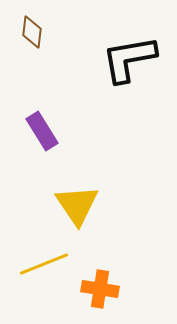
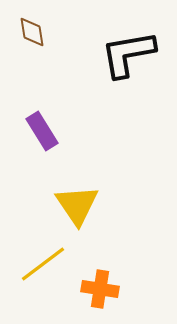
brown diamond: rotated 16 degrees counterclockwise
black L-shape: moved 1 px left, 5 px up
yellow line: moved 1 px left; rotated 15 degrees counterclockwise
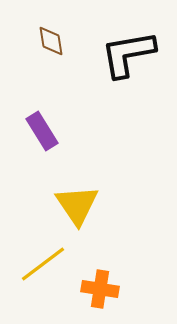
brown diamond: moved 19 px right, 9 px down
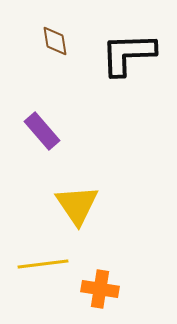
brown diamond: moved 4 px right
black L-shape: rotated 8 degrees clockwise
purple rectangle: rotated 9 degrees counterclockwise
yellow line: rotated 30 degrees clockwise
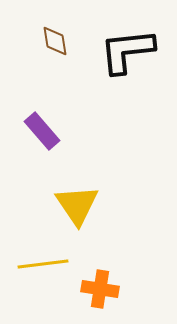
black L-shape: moved 1 px left, 3 px up; rotated 4 degrees counterclockwise
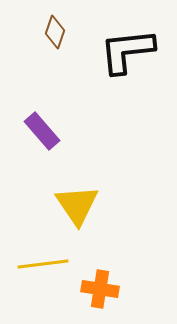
brown diamond: moved 9 px up; rotated 28 degrees clockwise
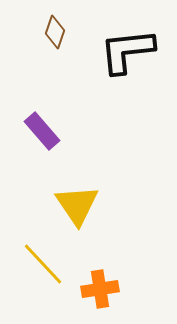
yellow line: rotated 54 degrees clockwise
orange cross: rotated 18 degrees counterclockwise
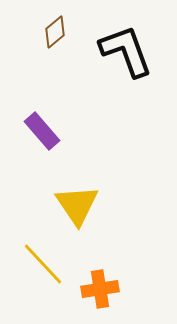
brown diamond: rotated 32 degrees clockwise
black L-shape: moved 1 px left; rotated 76 degrees clockwise
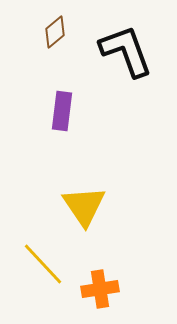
purple rectangle: moved 20 px right, 20 px up; rotated 48 degrees clockwise
yellow triangle: moved 7 px right, 1 px down
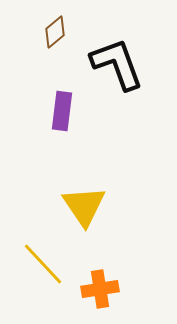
black L-shape: moved 9 px left, 13 px down
